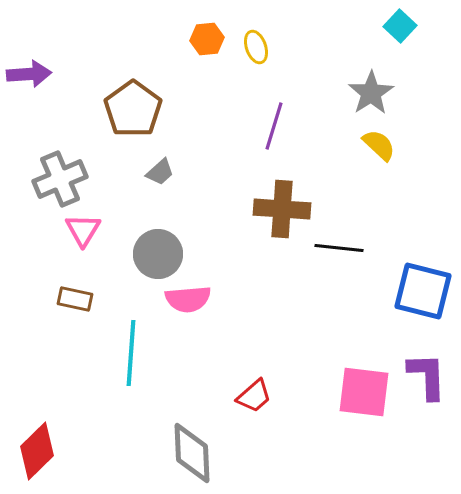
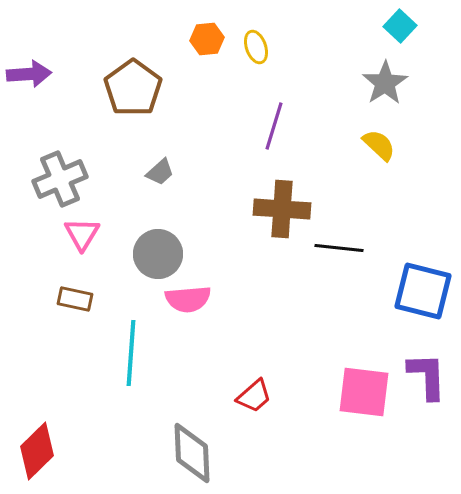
gray star: moved 14 px right, 10 px up
brown pentagon: moved 21 px up
pink triangle: moved 1 px left, 4 px down
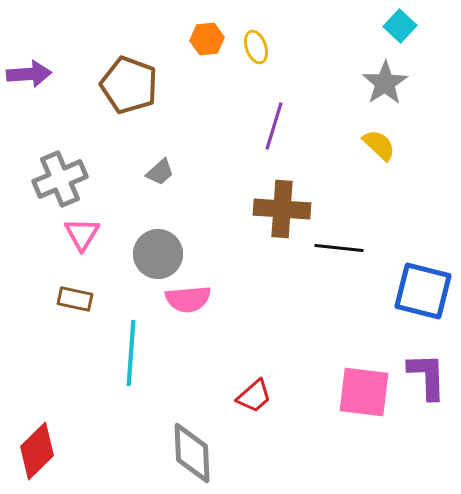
brown pentagon: moved 4 px left, 3 px up; rotated 16 degrees counterclockwise
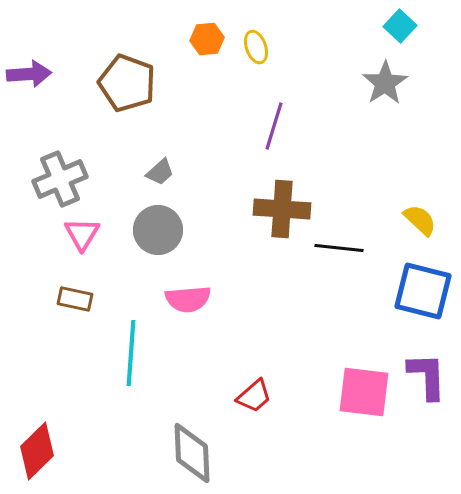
brown pentagon: moved 2 px left, 2 px up
yellow semicircle: moved 41 px right, 75 px down
gray circle: moved 24 px up
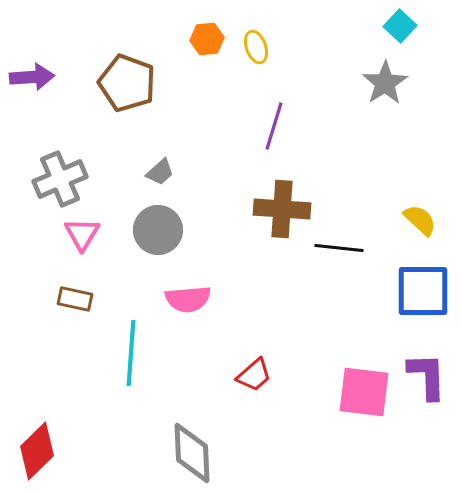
purple arrow: moved 3 px right, 3 px down
blue square: rotated 14 degrees counterclockwise
red trapezoid: moved 21 px up
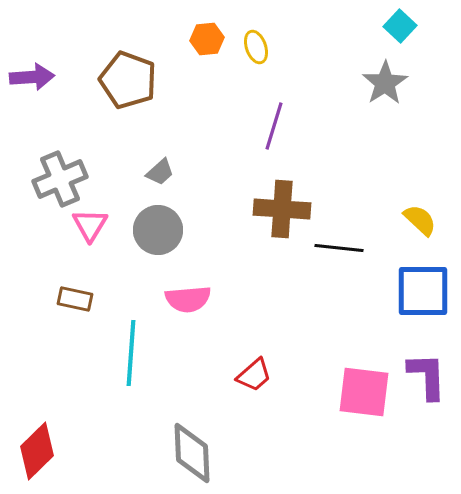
brown pentagon: moved 1 px right, 3 px up
pink triangle: moved 8 px right, 9 px up
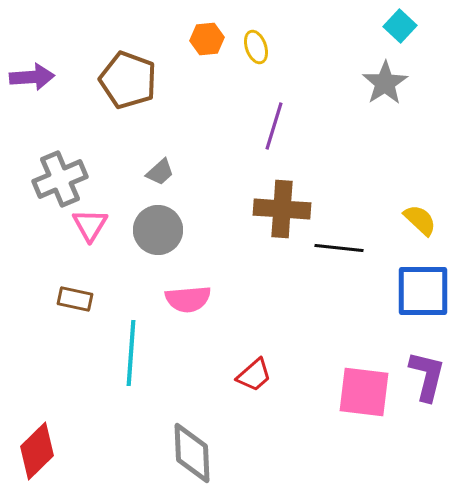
purple L-shape: rotated 16 degrees clockwise
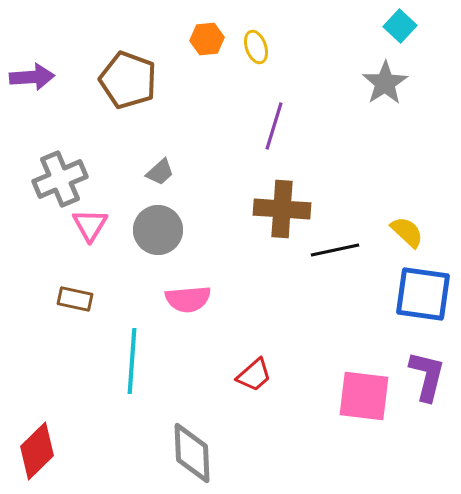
yellow semicircle: moved 13 px left, 12 px down
black line: moved 4 px left, 2 px down; rotated 18 degrees counterclockwise
blue square: moved 3 px down; rotated 8 degrees clockwise
cyan line: moved 1 px right, 8 px down
pink square: moved 4 px down
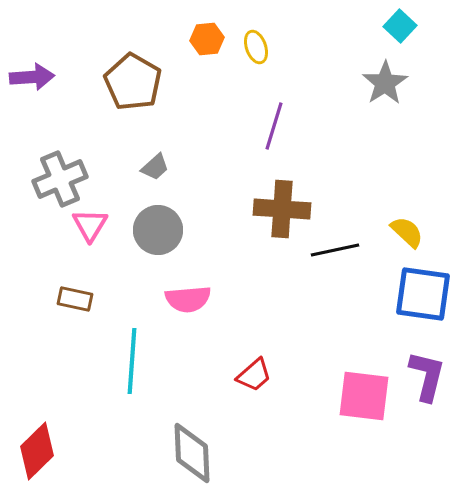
brown pentagon: moved 5 px right, 2 px down; rotated 10 degrees clockwise
gray trapezoid: moved 5 px left, 5 px up
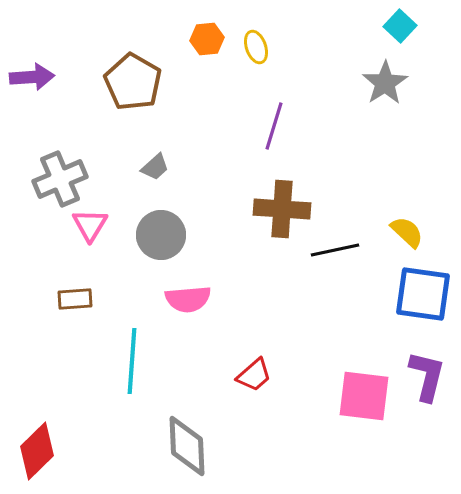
gray circle: moved 3 px right, 5 px down
brown rectangle: rotated 16 degrees counterclockwise
gray diamond: moved 5 px left, 7 px up
